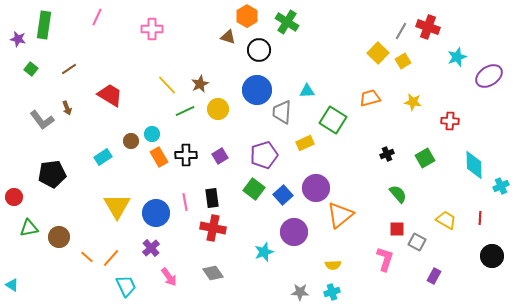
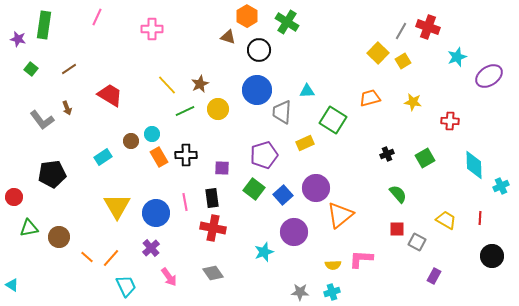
purple square at (220, 156): moved 2 px right, 12 px down; rotated 35 degrees clockwise
pink L-shape at (385, 259): moved 24 px left; rotated 105 degrees counterclockwise
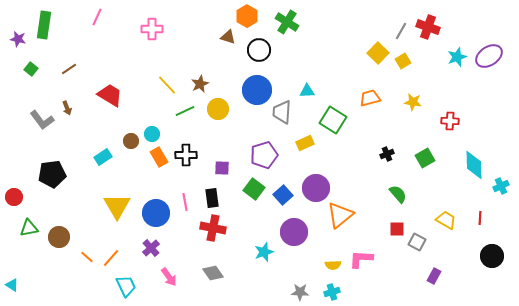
purple ellipse at (489, 76): moved 20 px up
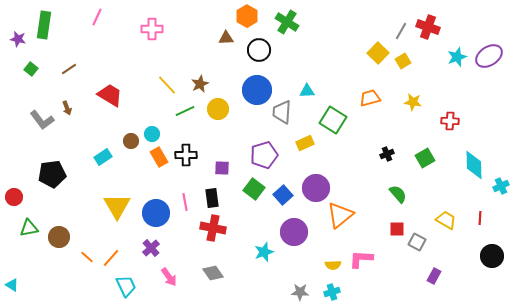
brown triangle at (228, 37): moved 2 px left, 1 px down; rotated 21 degrees counterclockwise
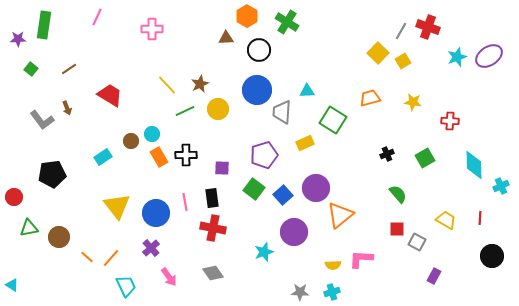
purple star at (18, 39): rotated 14 degrees counterclockwise
yellow triangle at (117, 206): rotated 8 degrees counterclockwise
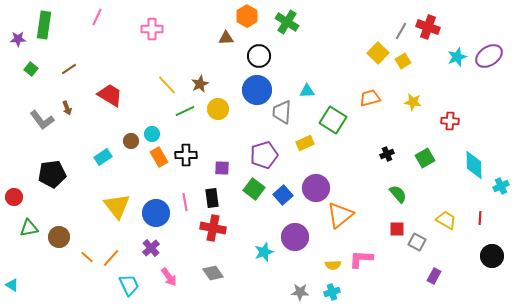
black circle at (259, 50): moved 6 px down
purple circle at (294, 232): moved 1 px right, 5 px down
cyan trapezoid at (126, 286): moved 3 px right, 1 px up
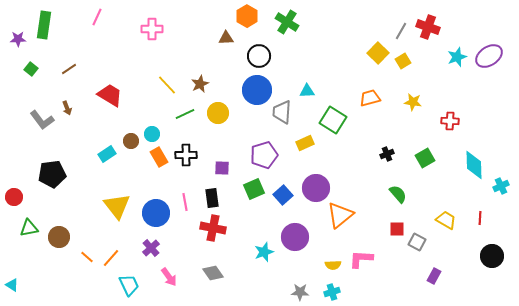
yellow circle at (218, 109): moved 4 px down
green line at (185, 111): moved 3 px down
cyan rectangle at (103, 157): moved 4 px right, 3 px up
green square at (254, 189): rotated 30 degrees clockwise
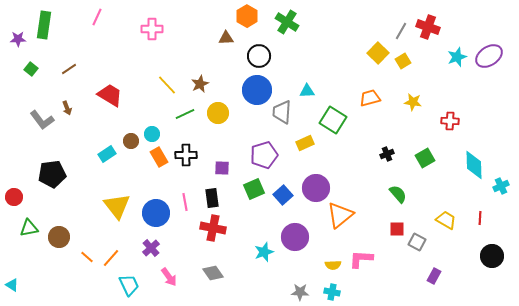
cyan cross at (332, 292): rotated 28 degrees clockwise
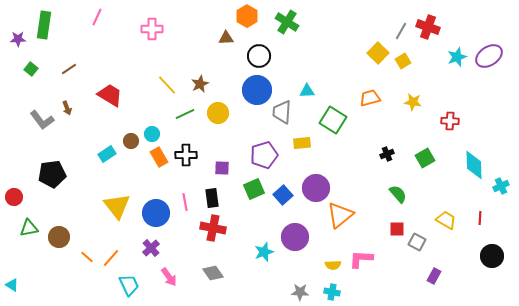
yellow rectangle at (305, 143): moved 3 px left; rotated 18 degrees clockwise
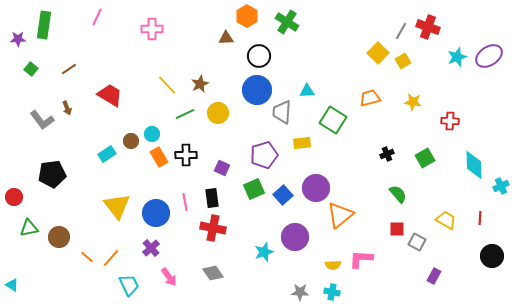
purple square at (222, 168): rotated 21 degrees clockwise
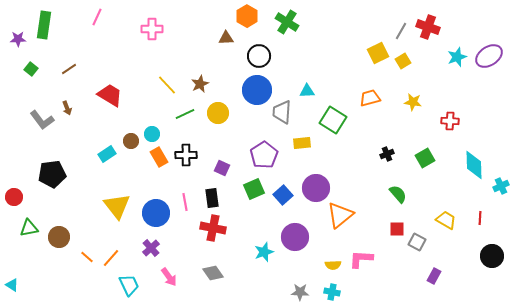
yellow square at (378, 53): rotated 20 degrees clockwise
purple pentagon at (264, 155): rotated 16 degrees counterclockwise
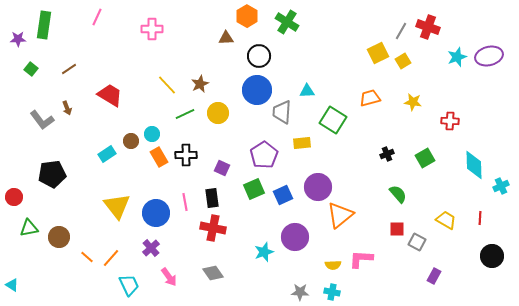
purple ellipse at (489, 56): rotated 20 degrees clockwise
purple circle at (316, 188): moved 2 px right, 1 px up
blue square at (283, 195): rotated 18 degrees clockwise
